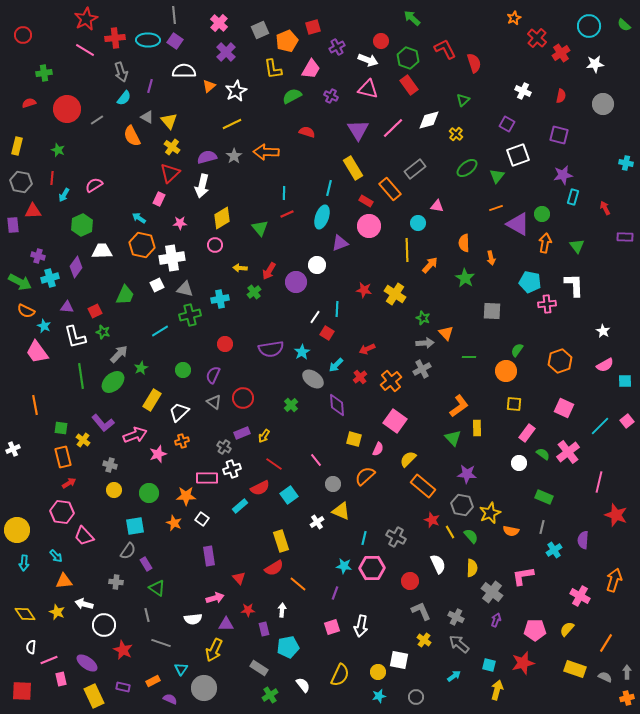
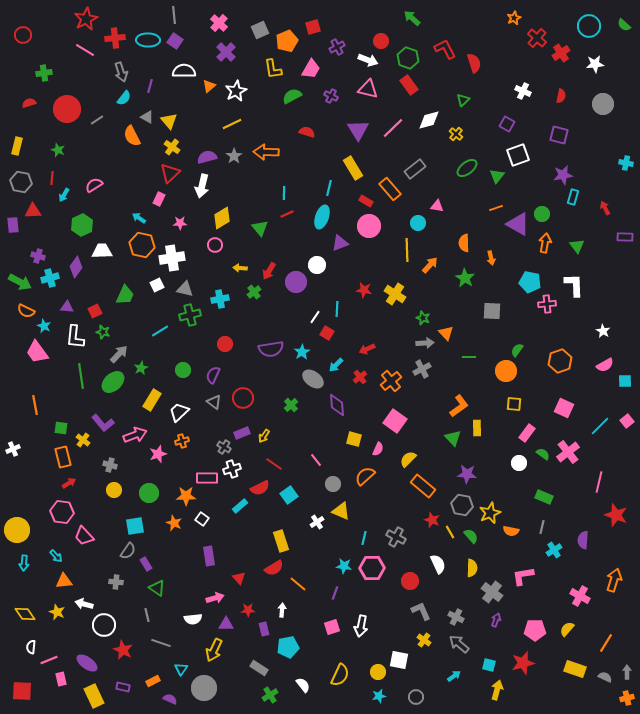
white L-shape at (75, 337): rotated 20 degrees clockwise
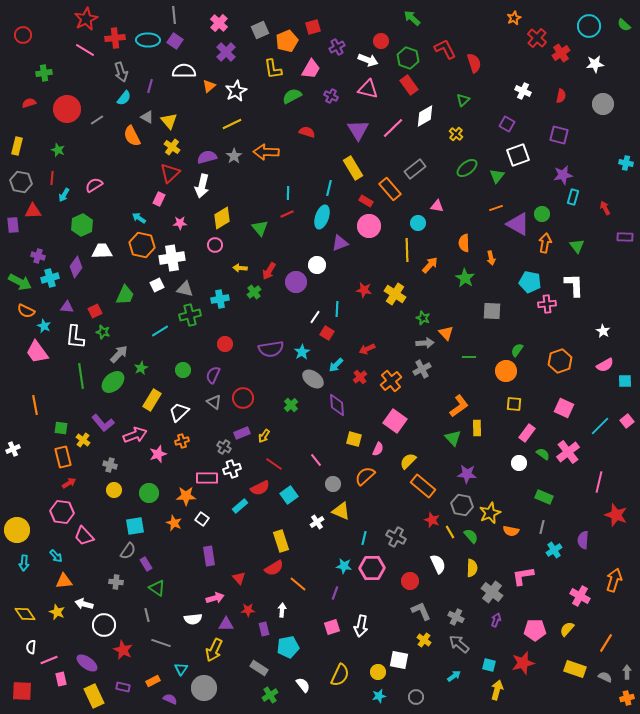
white diamond at (429, 120): moved 4 px left, 4 px up; rotated 15 degrees counterclockwise
cyan line at (284, 193): moved 4 px right
yellow semicircle at (408, 459): moved 2 px down
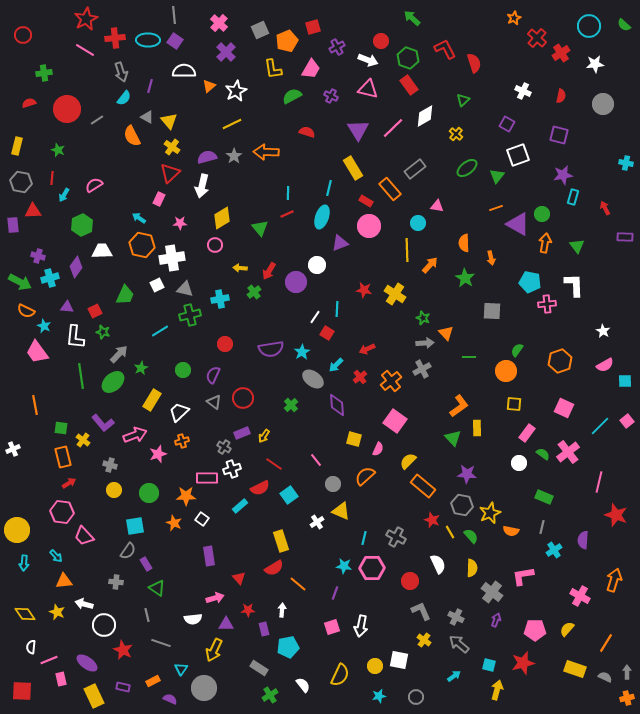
yellow circle at (378, 672): moved 3 px left, 6 px up
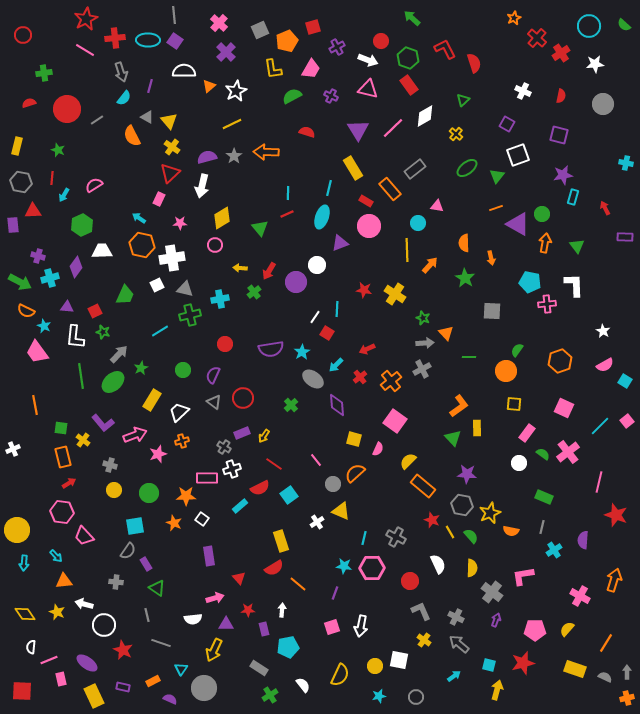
cyan square at (625, 381): rotated 32 degrees clockwise
orange semicircle at (365, 476): moved 10 px left, 3 px up
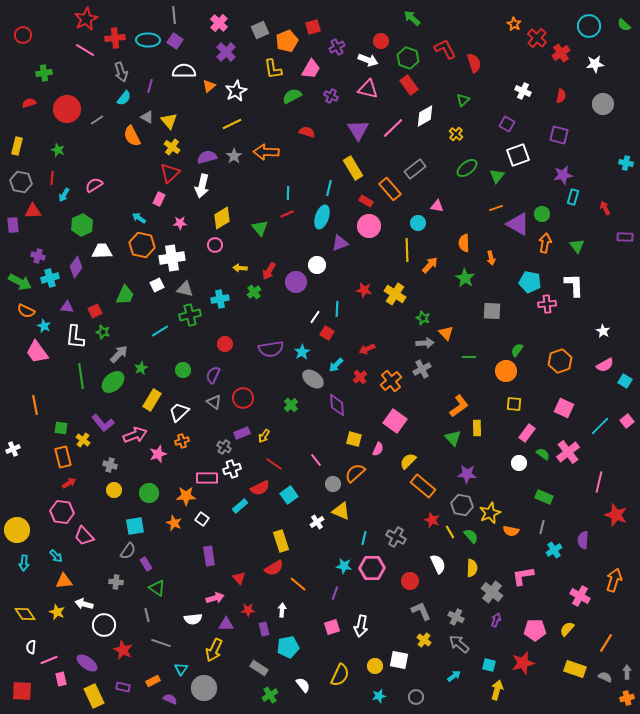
orange star at (514, 18): moved 6 px down; rotated 16 degrees counterclockwise
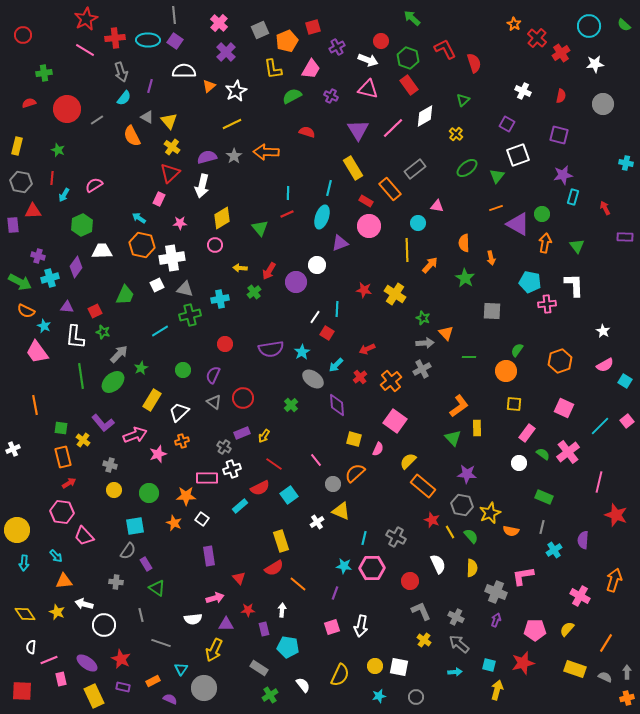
gray cross at (492, 592): moved 4 px right; rotated 15 degrees counterclockwise
gray line at (147, 615): moved 6 px left
cyan pentagon at (288, 647): rotated 20 degrees clockwise
red star at (123, 650): moved 2 px left, 9 px down
white square at (399, 660): moved 7 px down
cyan arrow at (454, 676): moved 1 px right, 4 px up; rotated 32 degrees clockwise
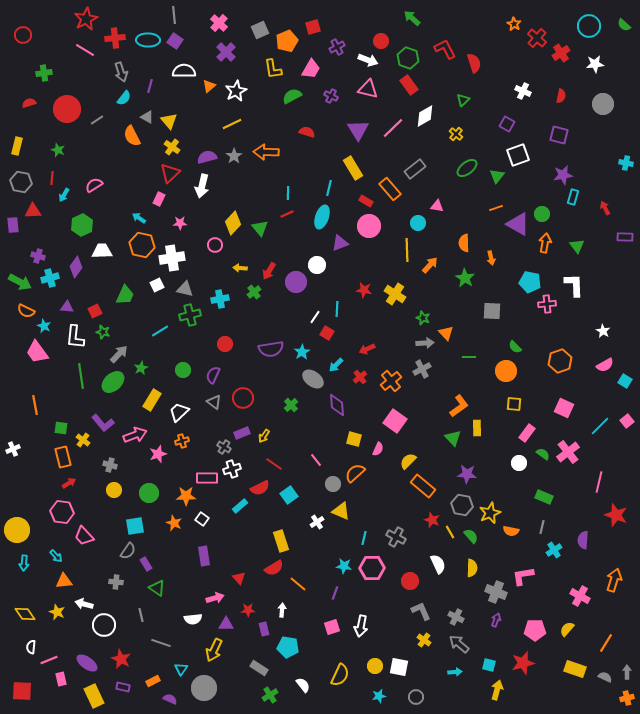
yellow diamond at (222, 218): moved 11 px right, 5 px down; rotated 15 degrees counterclockwise
green semicircle at (517, 350): moved 2 px left, 3 px up; rotated 80 degrees counterclockwise
purple rectangle at (209, 556): moved 5 px left
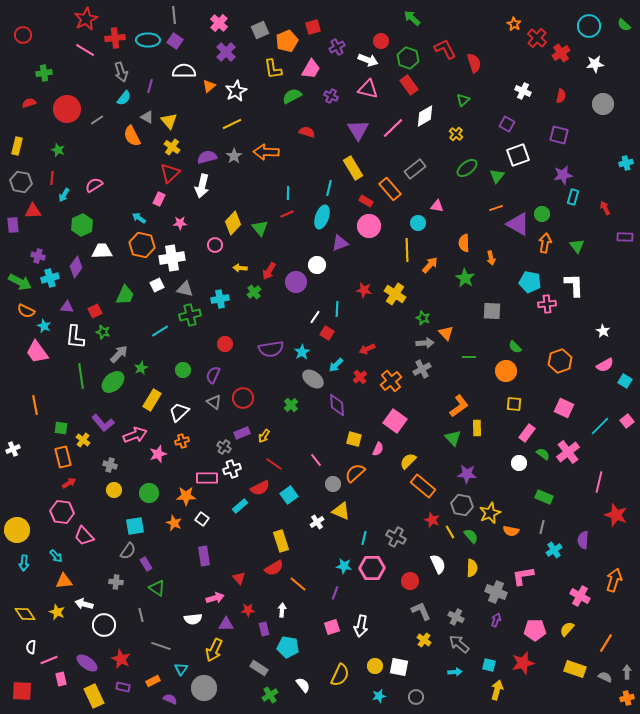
cyan cross at (626, 163): rotated 24 degrees counterclockwise
gray line at (161, 643): moved 3 px down
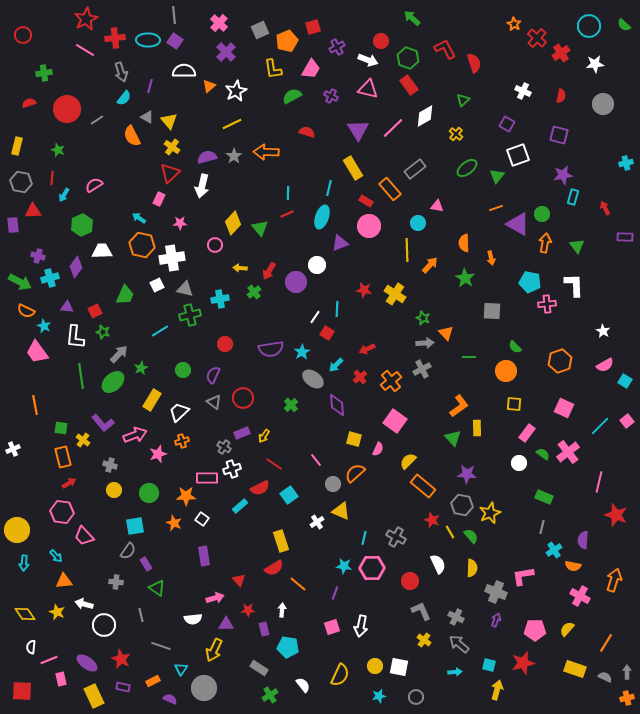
orange semicircle at (511, 531): moved 62 px right, 35 px down
red triangle at (239, 578): moved 2 px down
